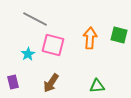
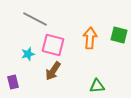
cyan star: rotated 16 degrees clockwise
brown arrow: moved 2 px right, 12 px up
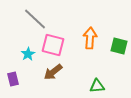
gray line: rotated 15 degrees clockwise
green square: moved 11 px down
cyan star: rotated 16 degrees counterclockwise
brown arrow: moved 1 px down; rotated 18 degrees clockwise
purple rectangle: moved 3 px up
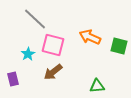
orange arrow: moved 1 px up; rotated 70 degrees counterclockwise
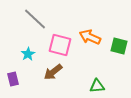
pink square: moved 7 px right
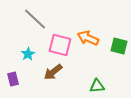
orange arrow: moved 2 px left, 1 px down
